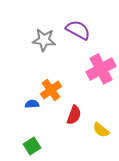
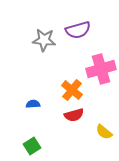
purple semicircle: rotated 135 degrees clockwise
pink cross: rotated 12 degrees clockwise
orange cross: moved 21 px right; rotated 15 degrees counterclockwise
blue semicircle: moved 1 px right
red semicircle: rotated 54 degrees clockwise
yellow semicircle: moved 3 px right, 2 px down
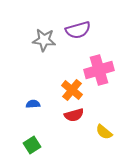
pink cross: moved 2 px left, 1 px down
green square: moved 1 px up
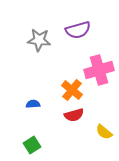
gray star: moved 5 px left
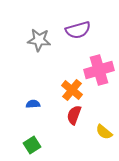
red semicircle: rotated 126 degrees clockwise
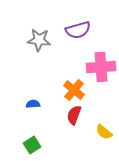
pink cross: moved 2 px right, 3 px up; rotated 12 degrees clockwise
orange cross: moved 2 px right
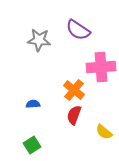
purple semicircle: rotated 50 degrees clockwise
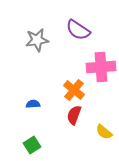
gray star: moved 2 px left; rotated 15 degrees counterclockwise
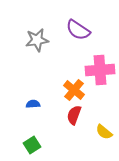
pink cross: moved 1 px left, 3 px down
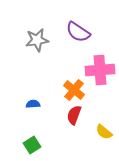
purple semicircle: moved 2 px down
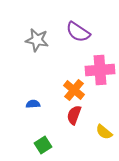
gray star: rotated 20 degrees clockwise
green square: moved 11 px right
